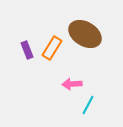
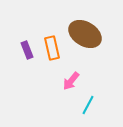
orange rectangle: rotated 45 degrees counterclockwise
pink arrow: moved 1 px left, 3 px up; rotated 48 degrees counterclockwise
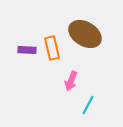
purple rectangle: rotated 66 degrees counterclockwise
pink arrow: rotated 18 degrees counterclockwise
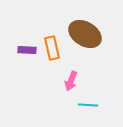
cyan line: rotated 66 degrees clockwise
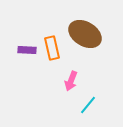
cyan line: rotated 54 degrees counterclockwise
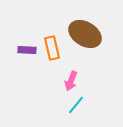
cyan line: moved 12 px left
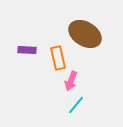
orange rectangle: moved 6 px right, 10 px down
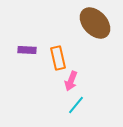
brown ellipse: moved 10 px right, 11 px up; rotated 16 degrees clockwise
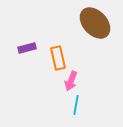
purple rectangle: moved 2 px up; rotated 18 degrees counterclockwise
cyan line: rotated 30 degrees counterclockwise
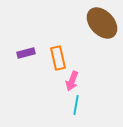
brown ellipse: moved 7 px right
purple rectangle: moved 1 px left, 5 px down
pink arrow: moved 1 px right
